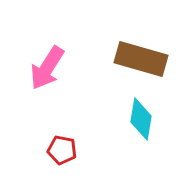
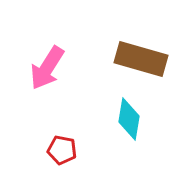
cyan diamond: moved 12 px left
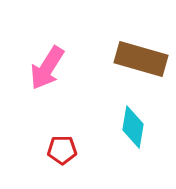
cyan diamond: moved 4 px right, 8 px down
red pentagon: rotated 12 degrees counterclockwise
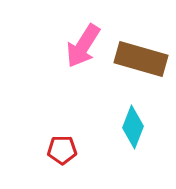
pink arrow: moved 36 px right, 22 px up
cyan diamond: rotated 12 degrees clockwise
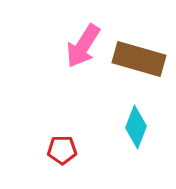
brown rectangle: moved 2 px left
cyan diamond: moved 3 px right
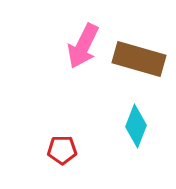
pink arrow: rotated 6 degrees counterclockwise
cyan diamond: moved 1 px up
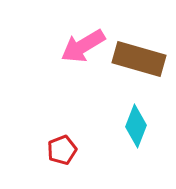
pink arrow: rotated 33 degrees clockwise
red pentagon: rotated 20 degrees counterclockwise
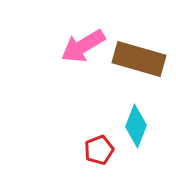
red pentagon: moved 37 px right
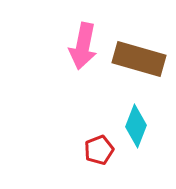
pink arrow: rotated 48 degrees counterclockwise
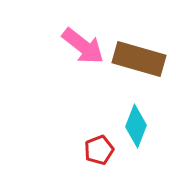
pink arrow: rotated 63 degrees counterclockwise
